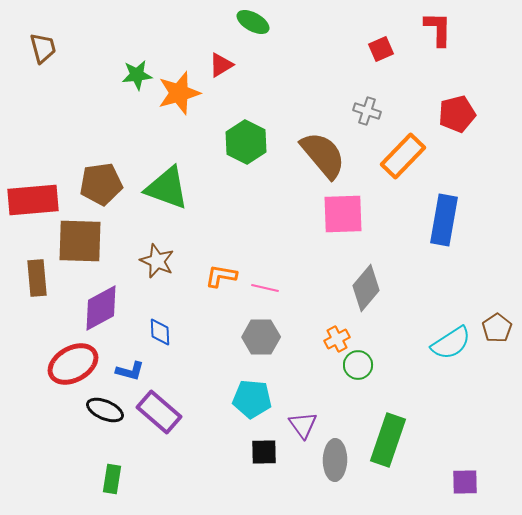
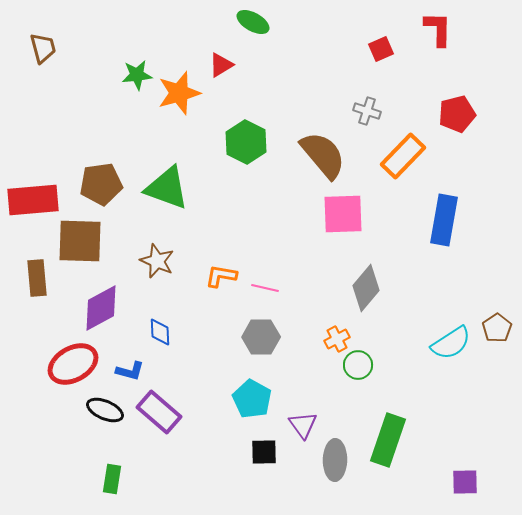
cyan pentagon at (252, 399): rotated 24 degrees clockwise
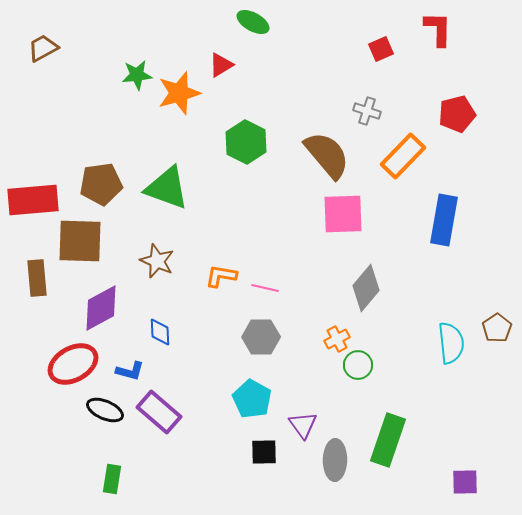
brown trapezoid at (43, 48): rotated 104 degrees counterclockwise
brown semicircle at (323, 155): moved 4 px right
cyan semicircle at (451, 343): rotated 63 degrees counterclockwise
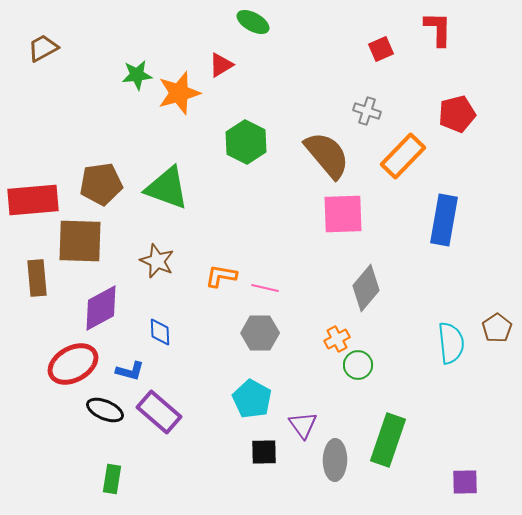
gray hexagon at (261, 337): moved 1 px left, 4 px up
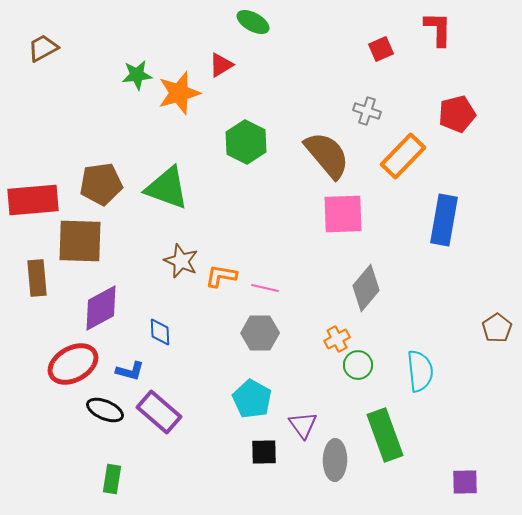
brown star at (157, 261): moved 24 px right
cyan semicircle at (451, 343): moved 31 px left, 28 px down
green rectangle at (388, 440): moved 3 px left, 5 px up; rotated 39 degrees counterclockwise
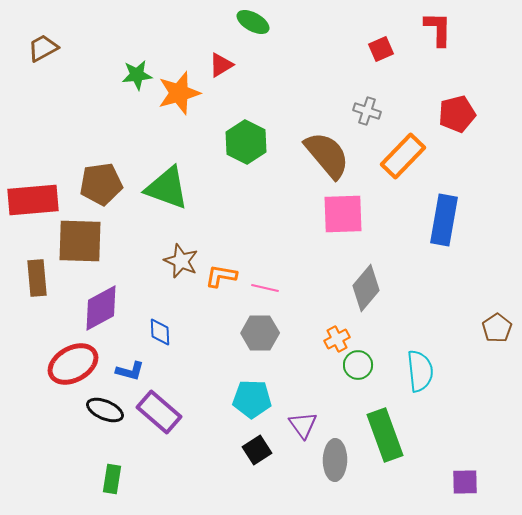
cyan pentagon at (252, 399): rotated 27 degrees counterclockwise
black square at (264, 452): moved 7 px left, 2 px up; rotated 32 degrees counterclockwise
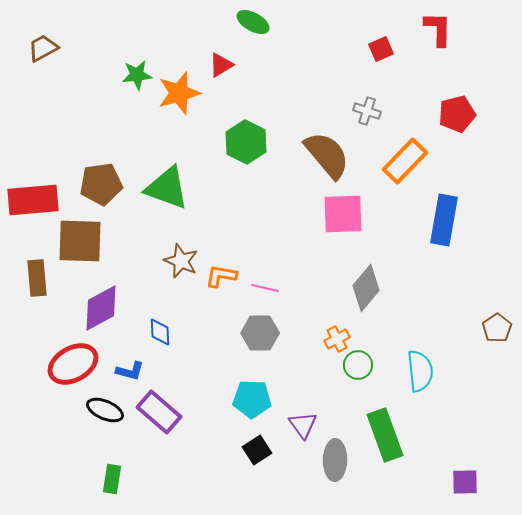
orange rectangle at (403, 156): moved 2 px right, 5 px down
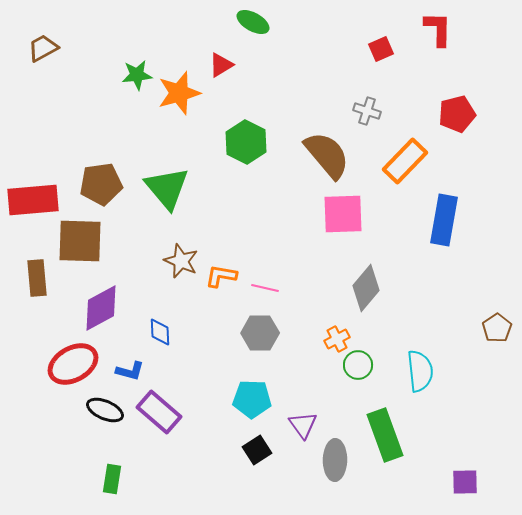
green triangle at (167, 188): rotated 30 degrees clockwise
